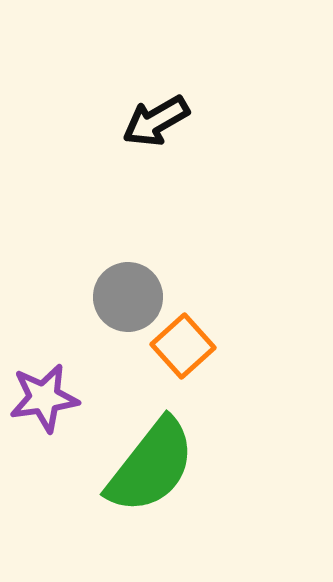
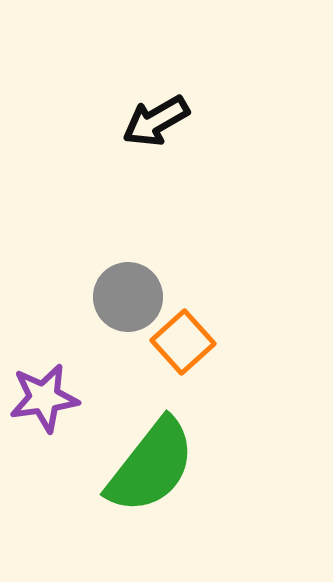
orange square: moved 4 px up
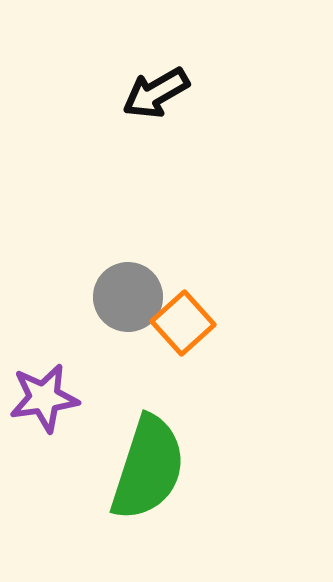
black arrow: moved 28 px up
orange square: moved 19 px up
green semicircle: moved 3 px left, 2 px down; rotated 20 degrees counterclockwise
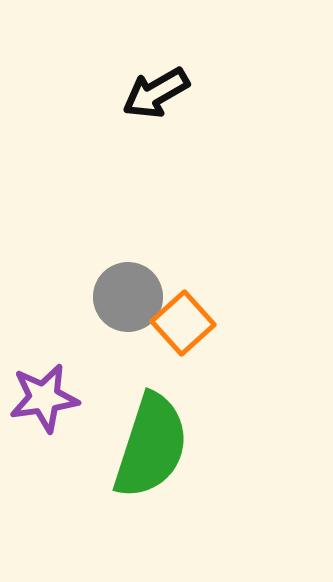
green semicircle: moved 3 px right, 22 px up
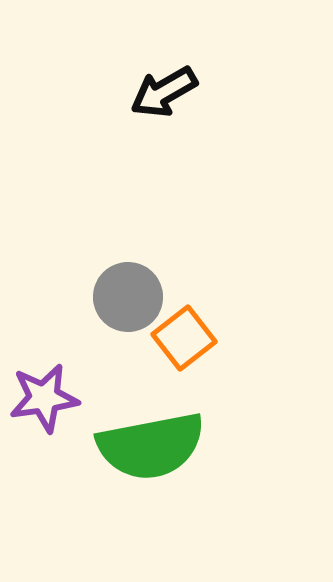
black arrow: moved 8 px right, 1 px up
orange square: moved 1 px right, 15 px down; rotated 4 degrees clockwise
green semicircle: rotated 61 degrees clockwise
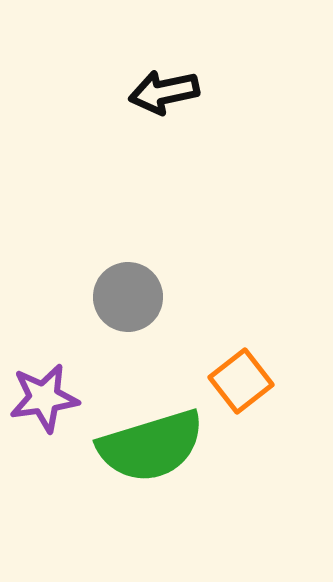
black arrow: rotated 18 degrees clockwise
orange square: moved 57 px right, 43 px down
green semicircle: rotated 6 degrees counterclockwise
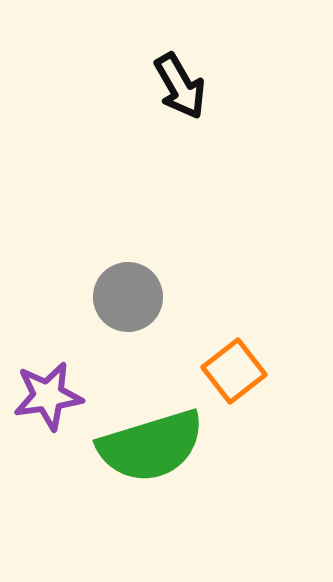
black arrow: moved 16 px right, 6 px up; rotated 108 degrees counterclockwise
orange square: moved 7 px left, 10 px up
purple star: moved 4 px right, 2 px up
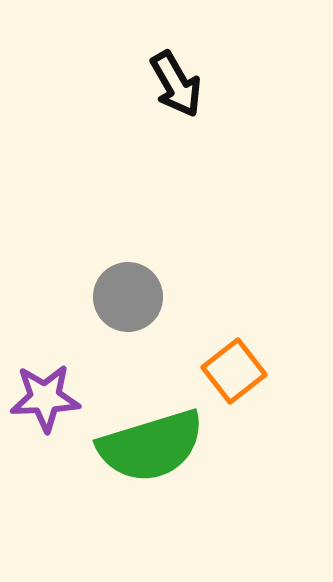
black arrow: moved 4 px left, 2 px up
purple star: moved 3 px left, 2 px down; rotated 6 degrees clockwise
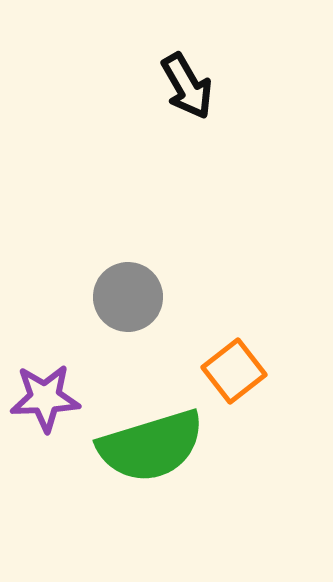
black arrow: moved 11 px right, 2 px down
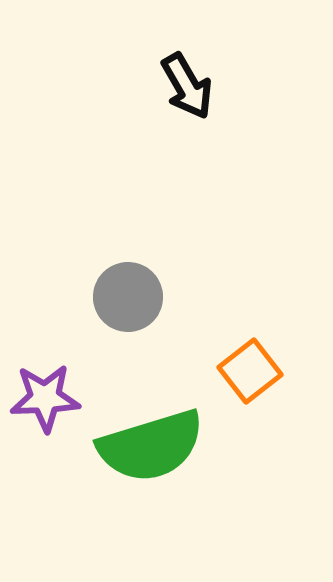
orange square: moved 16 px right
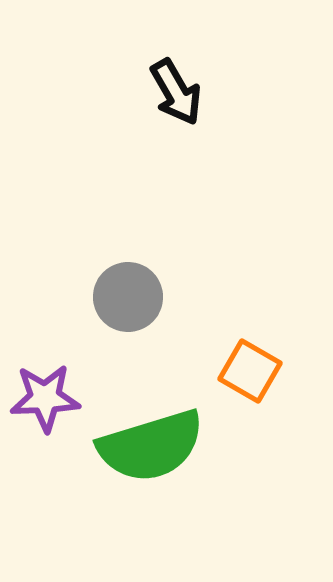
black arrow: moved 11 px left, 6 px down
orange square: rotated 22 degrees counterclockwise
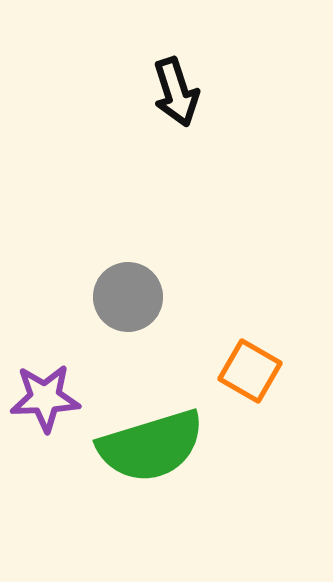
black arrow: rotated 12 degrees clockwise
